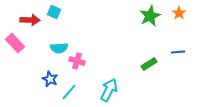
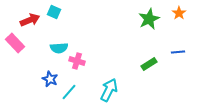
green star: moved 1 px left, 3 px down
red arrow: rotated 24 degrees counterclockwise
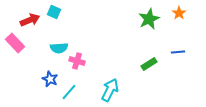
cyan arrow: moved 1 px right
